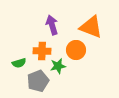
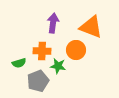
purple arrow: moved 1 px right, 2 px up; rotated 24 degrees clockwise
green star: rotated 21 degrees clockwise
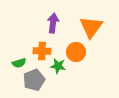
orange triangle: rotated 45 degrees clockwise
orange circle: moved 2 px down
gray pentagon: moved 4 px left, 1 px up
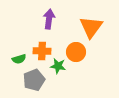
purple arrow: moved 4 px left, 4 px up
green semicircle: moved 4 px up
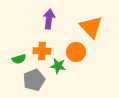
orange triangle: rotated 20 degrees counterclockwise
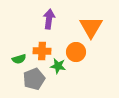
orange triangle: rotated 15 degrees clockwise
gray pentagon: moved 1 px up
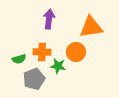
orange triangle: rotated 50 degrees clockwise
orange cross: moved 1 px down
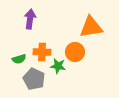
purple arrow: moved 19 px left
orange circle: moved 1 px left
gray pentagon: rotated 25 degrees counterclockwise
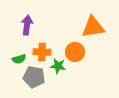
purple arrow: moved 3 px left, 6 px down
orange triangle: moved 2 px right
gray pentagon: moved 2 px up; rotated 15 degrees counterclockwise
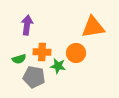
orange circle: moved 1 px right, 1 px down
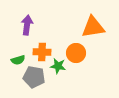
green semicircle: moved 1 px left, 1 px down
